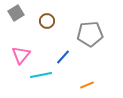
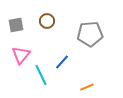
gray square: moved 12 px down; rotated 21 degrees clockwise
blue line: moved 1 px left, 5 px down
cyan line: rotated 75 degrees clockwise
orange line: moved 2 px down
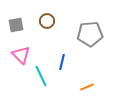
pink triangle: rotated 24 degrees counterclockwise
blue line: rotated 28 degrees counterclockwise
cyan line: moved 1 px down
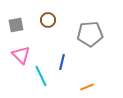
brown circle: moved 1 px right, 1 px up
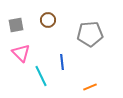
pink triangle: moved 2 px up
blue line: rotated 21 degrees counterclockwise
orange line: moved 3 px right
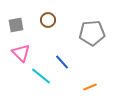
gray pentagon: moved 2 px right, 1 px up
blue line: rotated 35 degrees counterclockwise
cyan line: rotated 25 degrees counterclockwise
